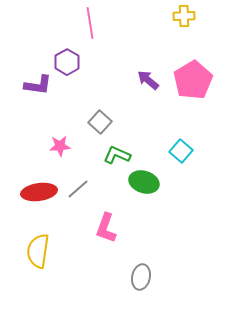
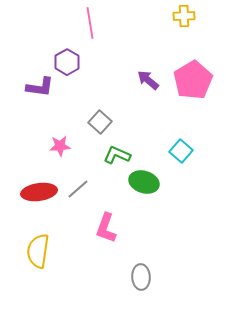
purple L-shape: moved 2 px right, 2 px down
gray ellipse: rotated 15 degrees counterclockwise
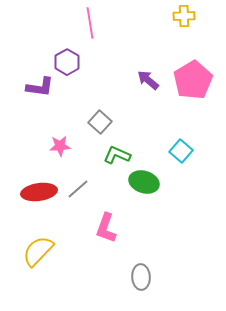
yellow semicircle: rotated 36 degrees clockwise
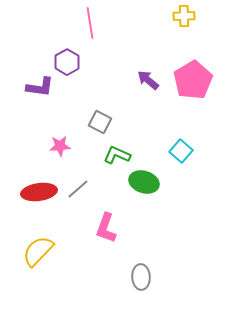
gray square: rotated 15 degrees counterclockwise
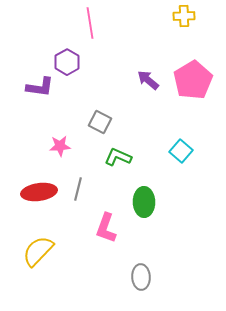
green L-shape: moved 1 px right, 2 px down
green ellipse: moved 20 px down; rotated 72 degrees clockwise
gray line: rotated 35 degrees counterclockwise
